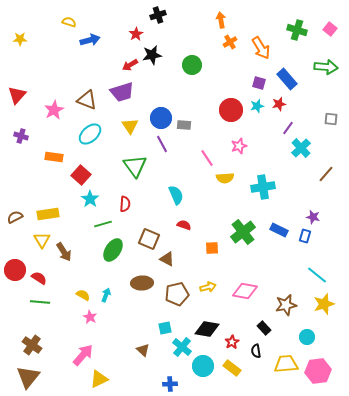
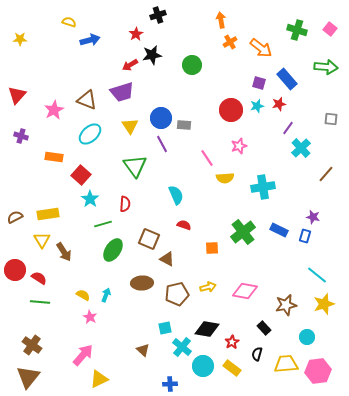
orange arrow at (261, 48): rotated 20 degrees counterclockwise
black semicircle at (256, 351): moved 1 px right, 3 px down; rotated 24 degrees clockwise
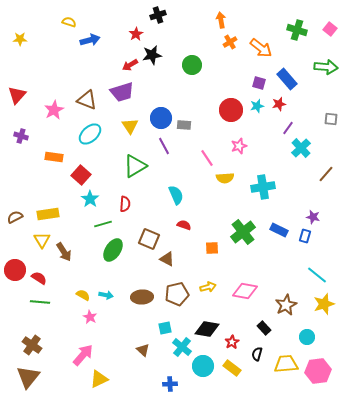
purple line at (162, 144): moved 2 px right, 2 px down
green triangle at (135, 166): rotated 35 degrees clockwise
brown ellipse at (142, 283): moved 14 px down
cyan arrow at (106, 295): rotated 80 degrees clockwise
brown star at (286, 305): rotated 15 degrees counterclockwise
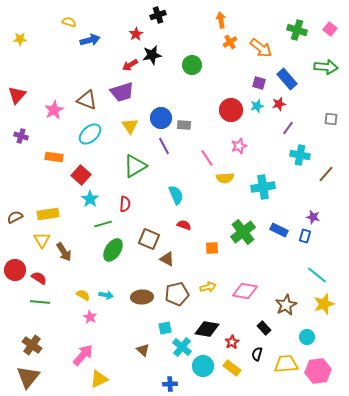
cyan cross at (301, 148): moved 1 px left, 7 px down; rotated 36 degrees counterclockwise
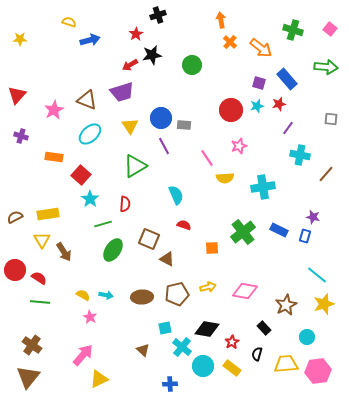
green cross at (297, 30): moved 4 px left
orange cross at (230, 42): rotated 16 degrees counterclockwise
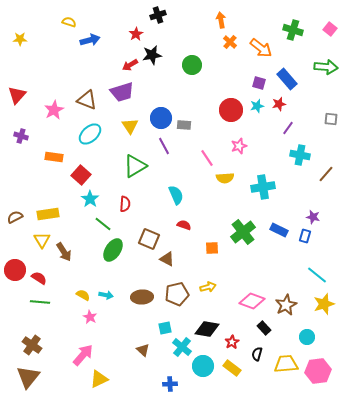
green line at (103, 224): rotated 54 degrees clockwise
pink diamond at (245, 291): moved 7 px right, 10 px down; rotated 10 degrees clockwise
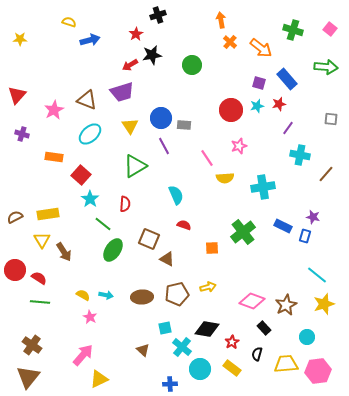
purple cross at (21, 136): moved 1 px right, 2 px up
blue rectangle at (279, 230): moved 4 px right, 4 px up
cyan circle at (203, 366): moved 3 px left, 3 px down
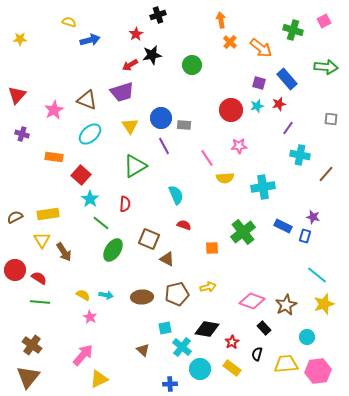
pink square at (330, 29): moved 6 px left, 8 px up; rotated 24 degrees clockwise
pink star at (239, 146): rotated 14 degrees clockwise
green line at (103, 224): moved 2 px left, 1 px up
